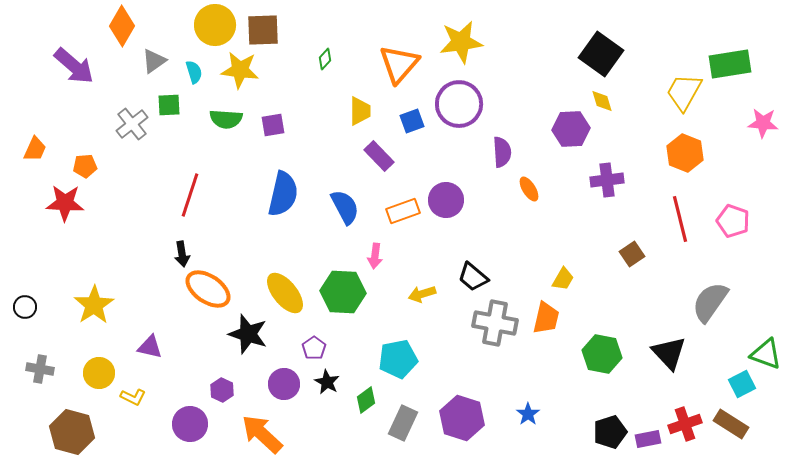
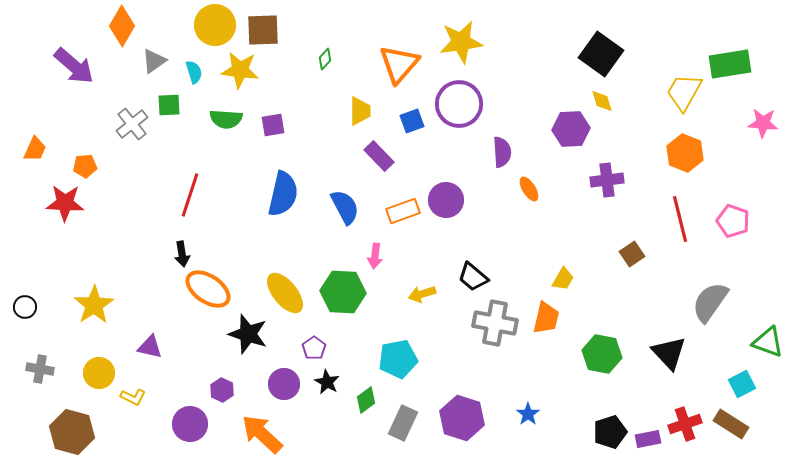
green triangle at (766, 354): moved 2 px right, 12 px up
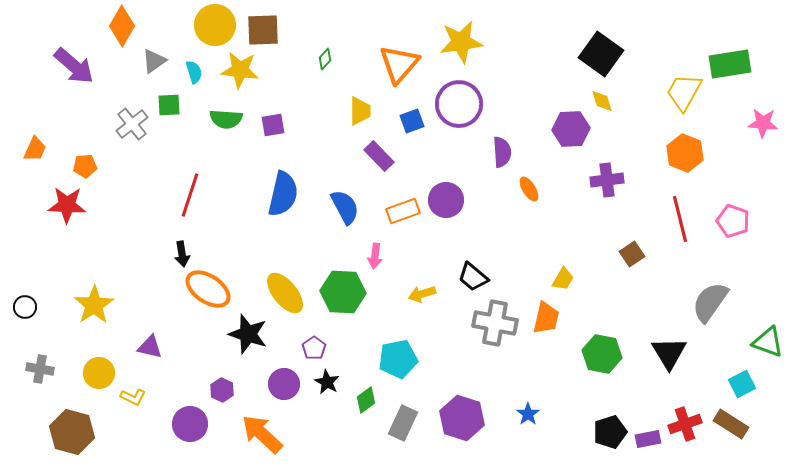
red star at (65, 203): moved 2 px right, 2 px down
black triangle at (669, 353): rotated 12 degrees clockwise
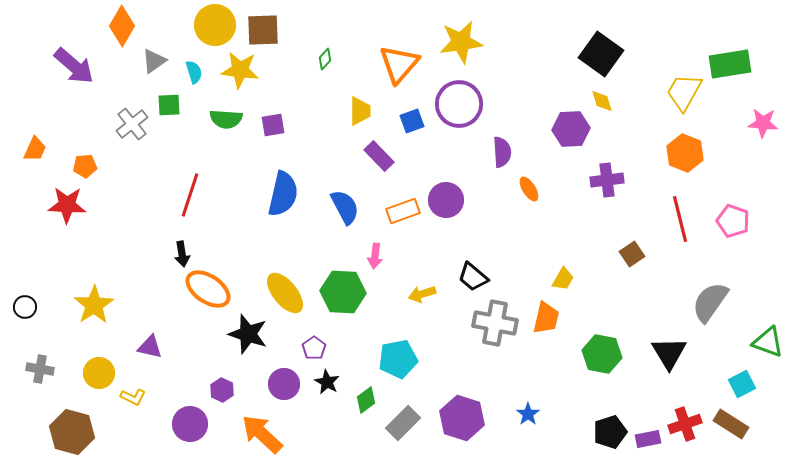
gray rectangle at (403, 423): rotated 20 degrees clockwise
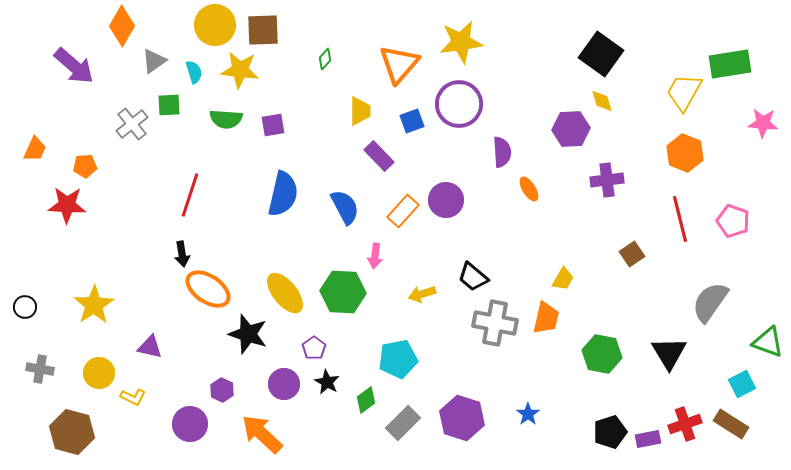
orange rectangle at (403, 211): rotated 28 degrees counterclockwise
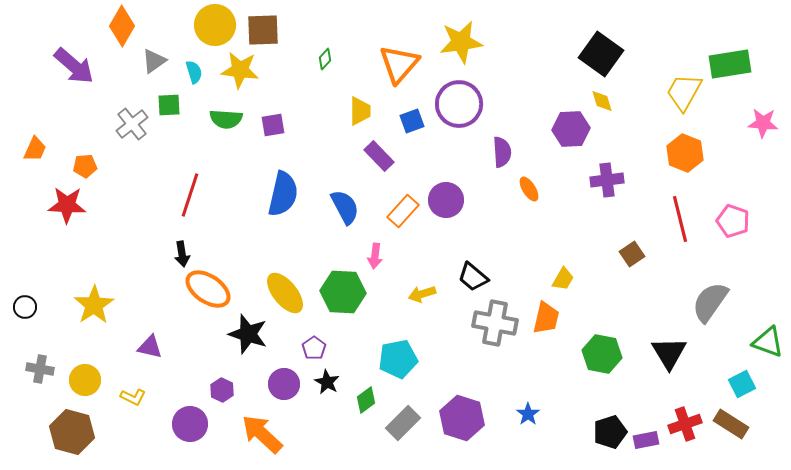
yellow circle at (99, 373): moved 14 px left, 7 px down
purple rectangle at (648, 439): moved 2 px left, 1 px down
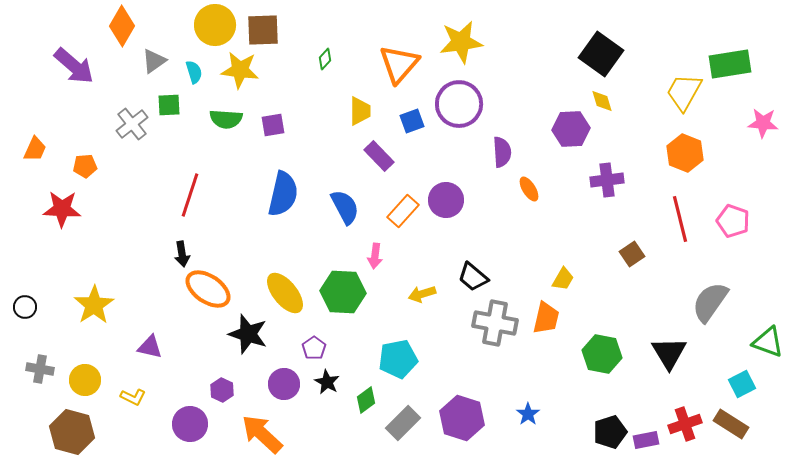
red star at (67, 205): moved 5 px left, 4 px down
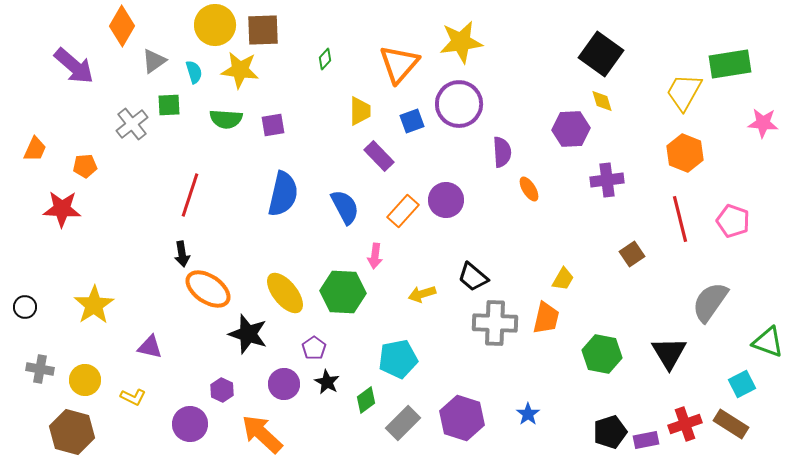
gray cross at (495, 323): rotated 9 degrees counterclockwise
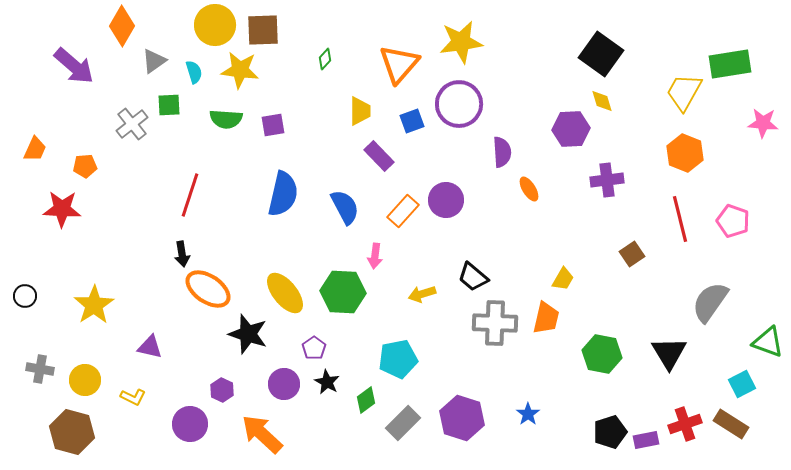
black circle at (25, 307): moved 11 px up
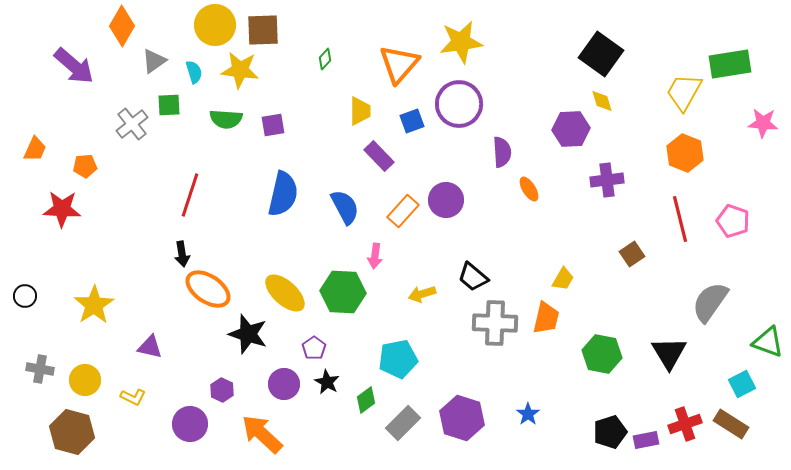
yellow ellipse at (285, 293): rotated 9 degrees counterclockwise
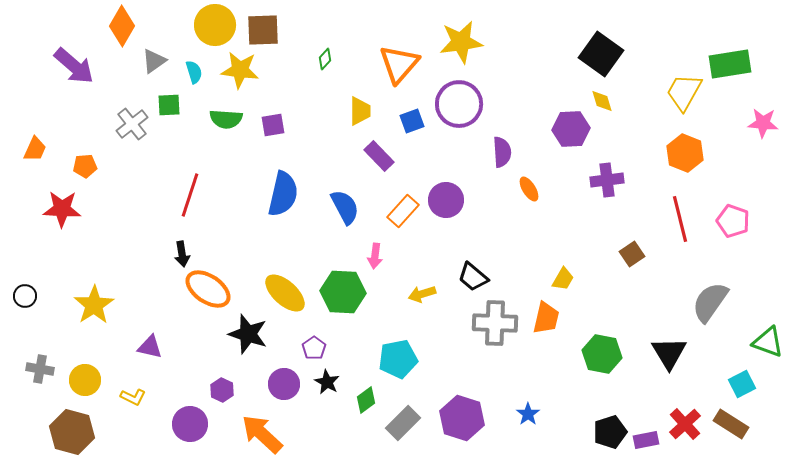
red cross at (685, 424): rotated 24 degrees counterclockwise
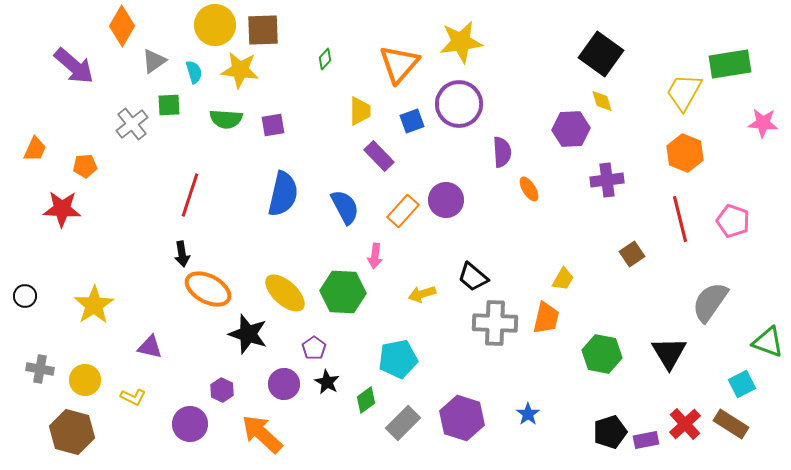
orange ellipse at (208, 289): rotated 6 degrees counterclockwise
